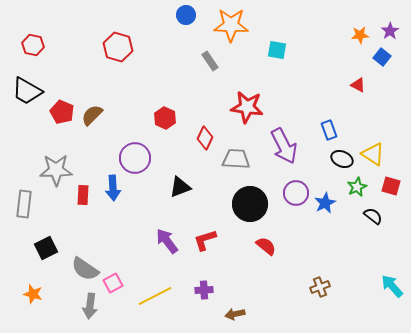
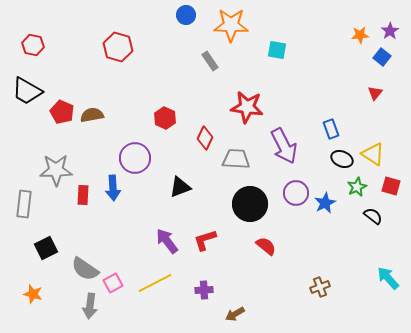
red triangle at (358, 85): moved 17 px right, 8 px down; rotated 42 degrees clockwise
brown semicircle at (92, 115): rotated 35 degrees clockwise
blue rectangle at (329, 130): moved 2 px right, 1 px up
cyan arrow at (392, 286): moved 4 px left, 8 px up
yellow line at (155, 296): moved 13 px up
brown arrow at (235, 314): rotated 18 degrees counterclockwise
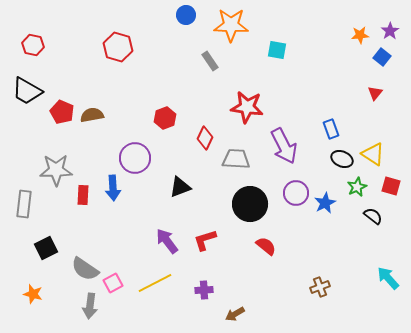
red hexagon at (165, 118): rotated 15 degrees clockwise
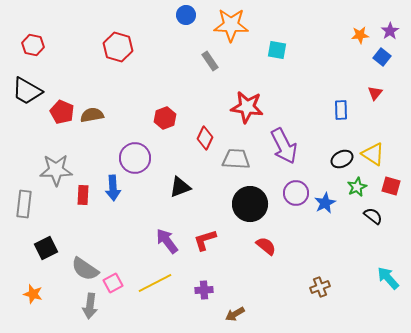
blue rectangle at (331, 129): moved 10 px right, 19 px up; rotated 18 degrees clockwise
black ellipse at (342, 159): rotated 50 degrees counterclockwise
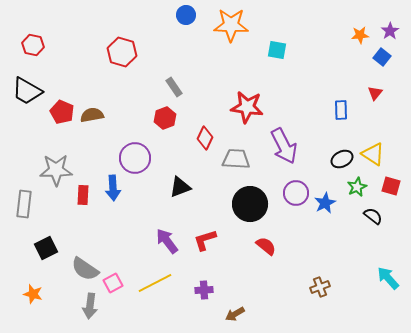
red hexagon at (118, 47): moved 4 px right, 5 px down
gray rectangle at (210, 61): moved 36 px left, 26 px down
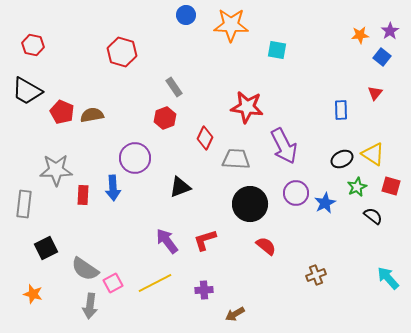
brown cross at (320, 287): moved 4 px left, 12 px up
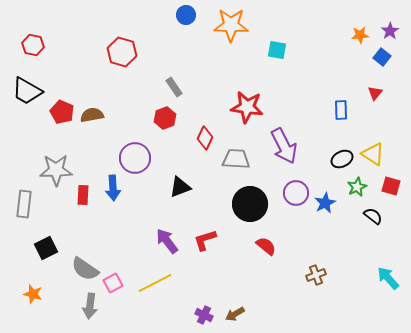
purple cross at (204, 290): moved 25 px down; rotated 30 degrees clockwise
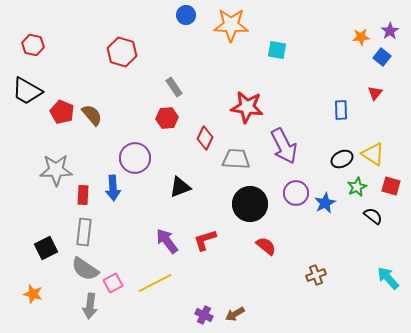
orange star at (360, 35): moved 1 px right, 2 px down
brown semicircle at (92, 115): rotated 60 degrees clockwise
red hexagon at (165, 118): moved 2 px right; rotated 15 degrees clockwise
gray rectangle at (24, 204): moved 60 px right, 28 px down
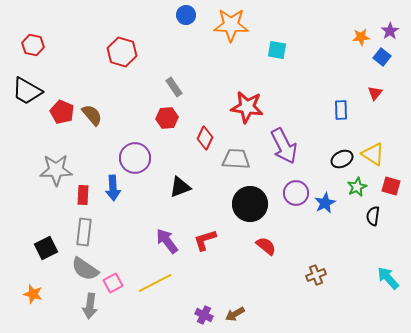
black semicircle at (373, 216): rotated 120 degrees counterclockwise
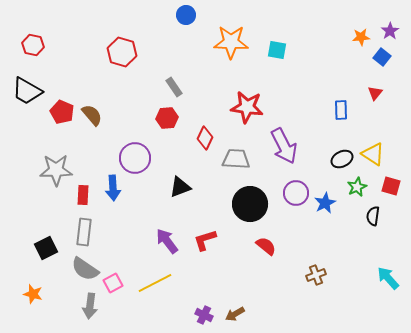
orange star at (231, 25): moved 17 px down
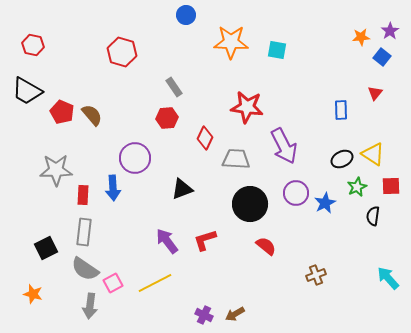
red square at (391, 186): rotated 18 degrees counterclockwise
black triangle at (180, 187): moved 2 px right, 2 px down
